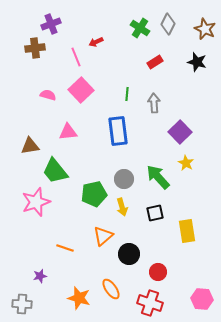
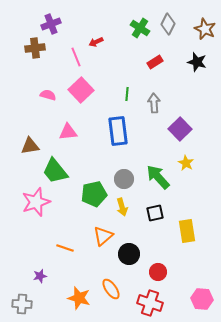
purple square: moved 3 px up
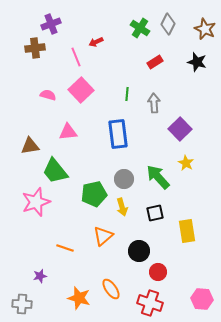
blue rectangle: moved 3 px down
black circle: moved 10 px right, 3 px up
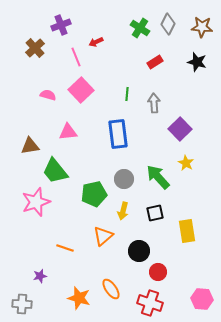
purple cross: moved 10 px right, 1 px down
brown star: moved 3 px left, 2 px up; rotated 20 degrees counterclockwise
brown cross: rotated 36 degrees counterclockwise
yellow arrow: moved 1 px right, 4 px down; rotated 30 degrees clockwise
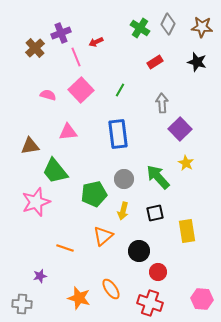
purple cross: moved 8 px down
green line: moved 7 px left, 4 px up; rotated 24 degrees clockwise
gray arrow: moved 8 px right
